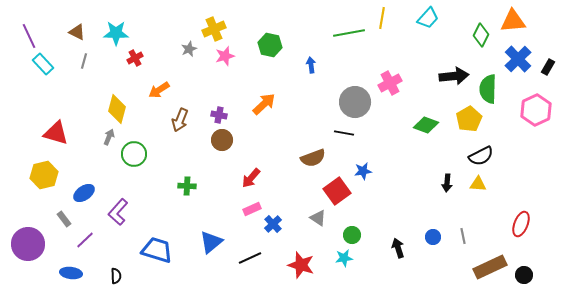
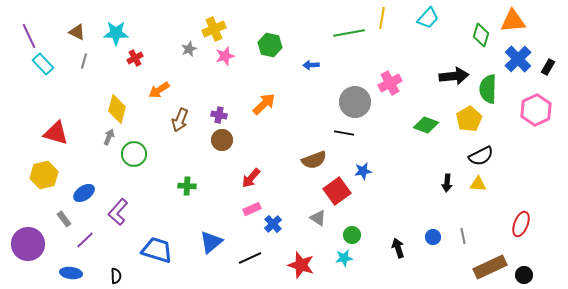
green diamond at (481, 35): rotated 10 degrees counterclockwise
blue arrow at (311, 65): rotated 84 degrees counterclockwise
brown semicircle at (313, 158): moved 1 px right, 2 px down
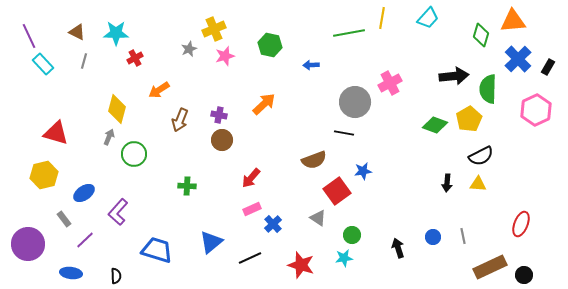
green diamond at (426, 125): moved 9 px right
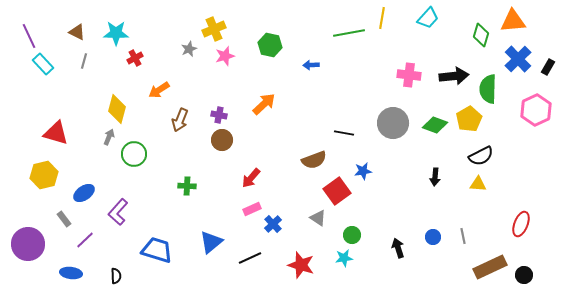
pink cross at (390, 83): moved 19 px right, 8 px up; rotated 35 degrees clockwise
gray circle at (355, 102): moved 38 px right, 21 px down
black arrow at (447, 183): moved 12 px left, 6 px up
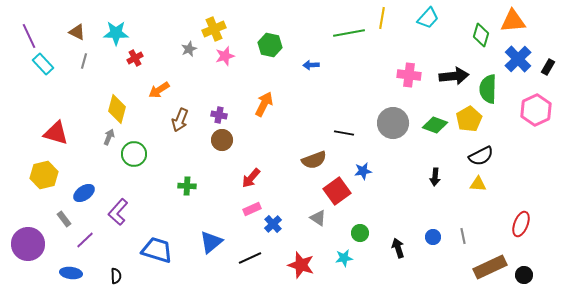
orange arrow at (264, 104): rotated 20 degrees counterclockwise
green circle at (352, 235): moved 8 px right, 2 px up
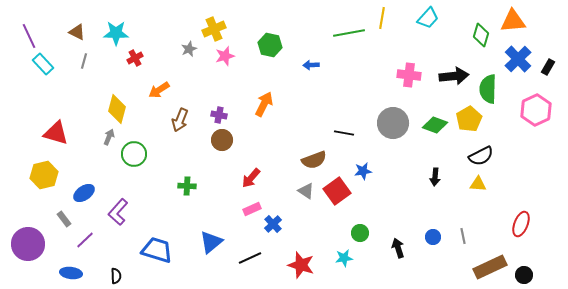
gray triangle at (318, 218): moved 12 px left, 27 px up
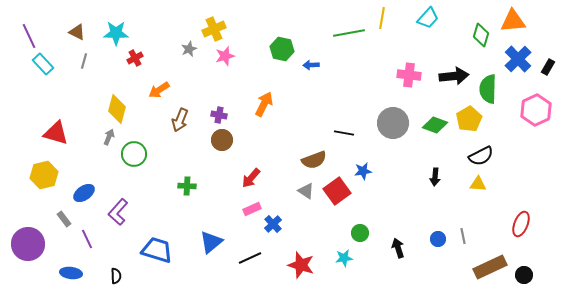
green hexagon at (270, 45): moved 12 px right, 4 px down
blue circle at (433, 237): moved 5 px right, 2 px down
purple line at (85, 240): moved 2 px right, 1 px up; rotated 72 degrees counterclockwise
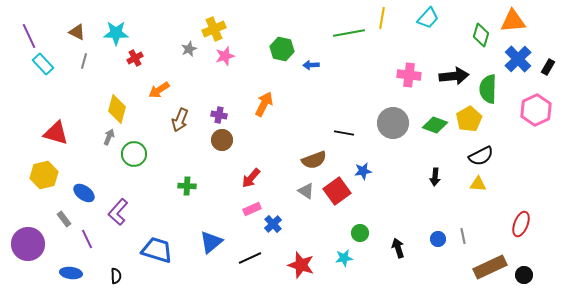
blue ellipse at (84, 193): rotated 70 degrees clockwise
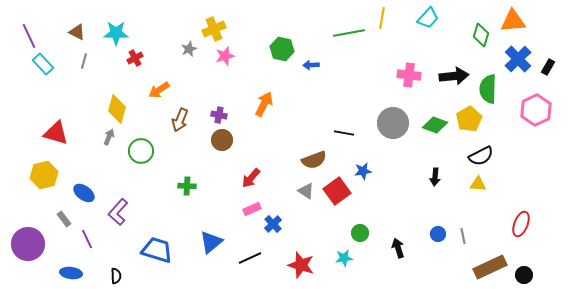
green circle at (134, 154): moved 7 px right, 3 px up
blue circle at (438, 239): moved 5 px up
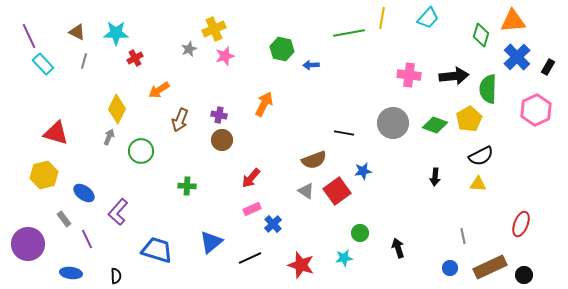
blue cross at (518, 59): moved 1 px left, 2 px up
yellow diamond at (117, 109): rotated 12 degrees clockwise
blue circle at (438, 234): moved 12 px right, 34 px down
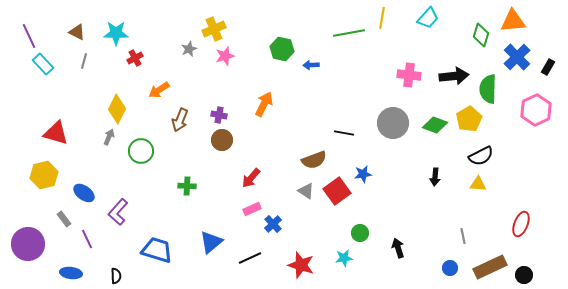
blue star at (363, 171): moved 3 px down
